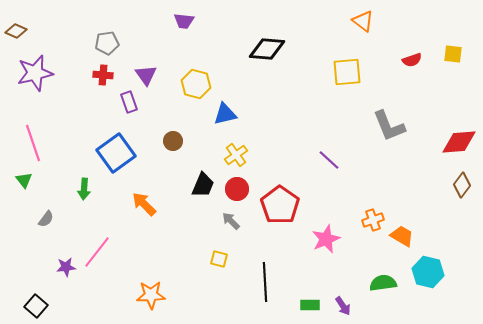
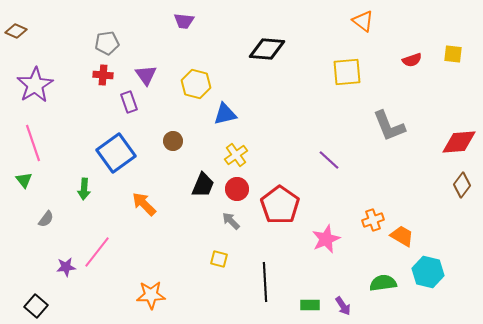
purple star at (35, 73): moved 12 px down; rotated 18 degrees counterclockwise
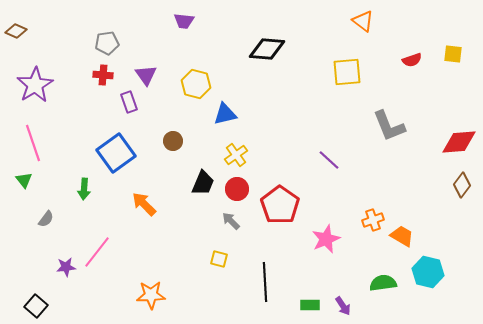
black trapezoid at (203, 185): moved 2 px up
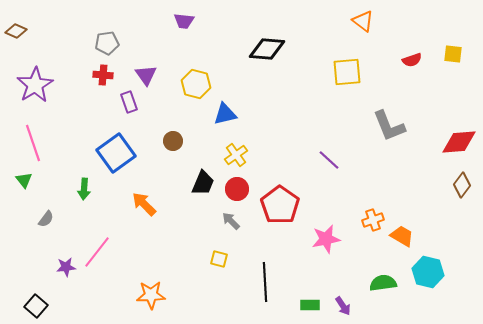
pink star at (326, 239): rotated 12 degrees clockwise
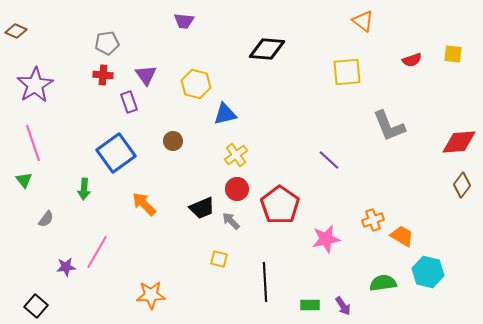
black trapezoid at (203, 183): moved 1 px left, 25 px down; rotated 44 degrees clockwise
pink line at (97, 252): rotated 8 degrees counterclockwise
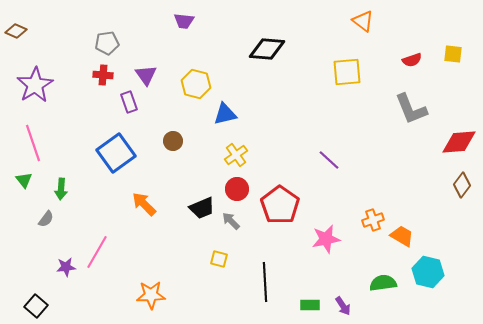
gray L-shape at (389, 126): moved 22 px right, 17 px up
green arrow at (84, 189): moved 23 px left
